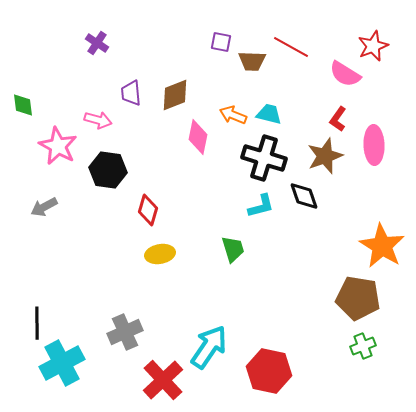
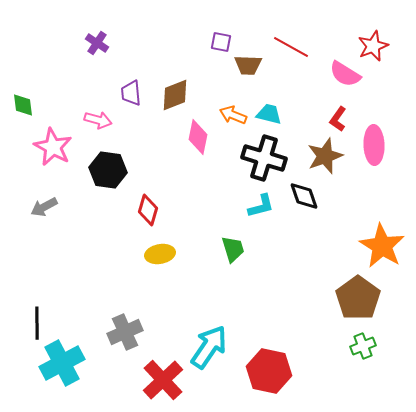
brown trapezoid: moved 4 px left, 4 px down
pink star: moved 5 px left, 1 px down
brown pentagon: rotated 27 degrees clockwise
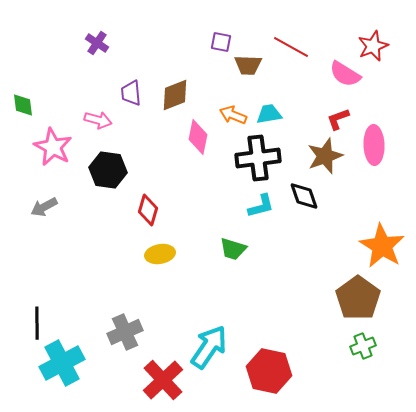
cyan trapezoid: rotated 24 degrees counterclockwise
red L-shape: rotated 35 degrees clockwise
black cross: moved 6 px left; rotated 24 degrees counterclockwise
green trapezoid: rotated 124 degrees clockwise
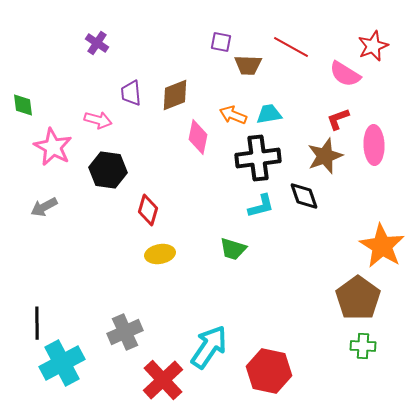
green cross: rotated 25 degrees clockwise
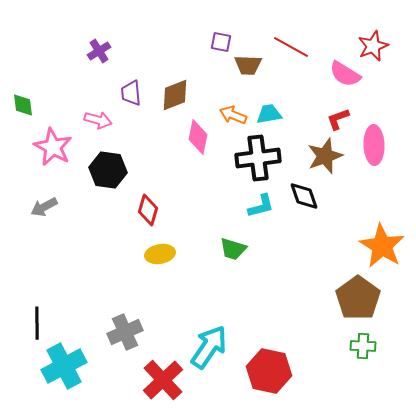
purple cross: moved 2 px right, 8 px down; rotated 25 degrees clockwise
cyan cross: moved 2 px right, 3 px down
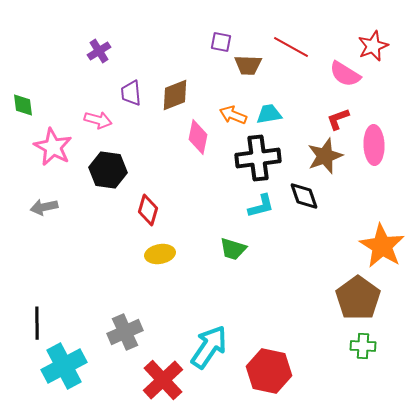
gray arrow: rotated 16 degrees clockwise
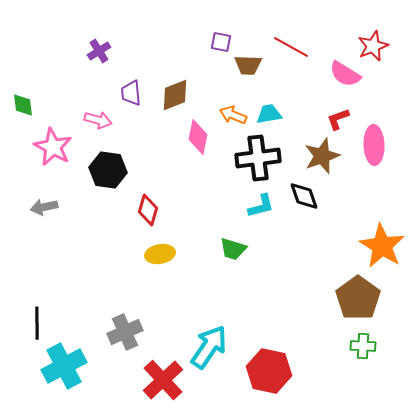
brown star: moved 3 px left
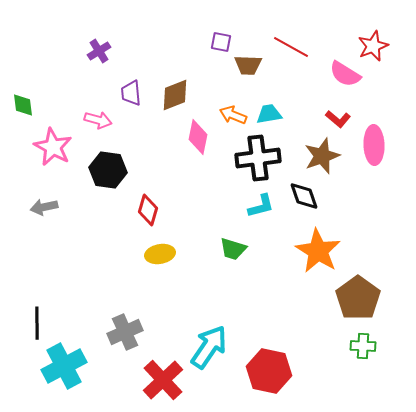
red L-shape: rotated 120 degrees counterclockwise
orange star: moved 64 px left, 5 px down
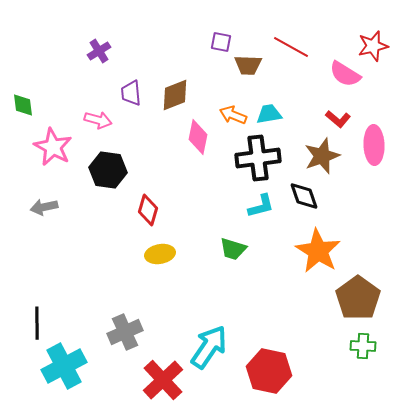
red star: rotated 8 degrees clockwise
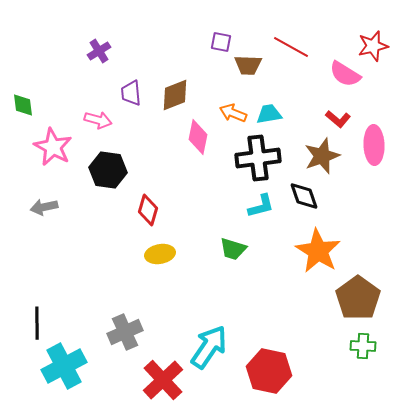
orange arrow: moved 2 px up
